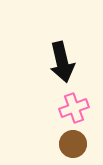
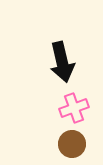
brown circle: moved 1 px left
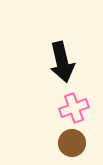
brown circle: moved 1 px up
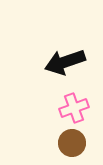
black arrow: moved 3 px right; rotated 84 degrees clockwise
